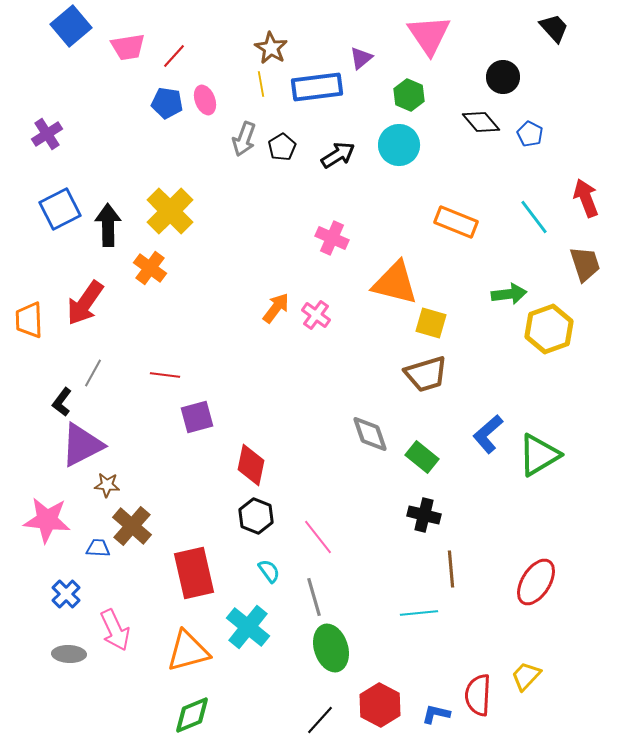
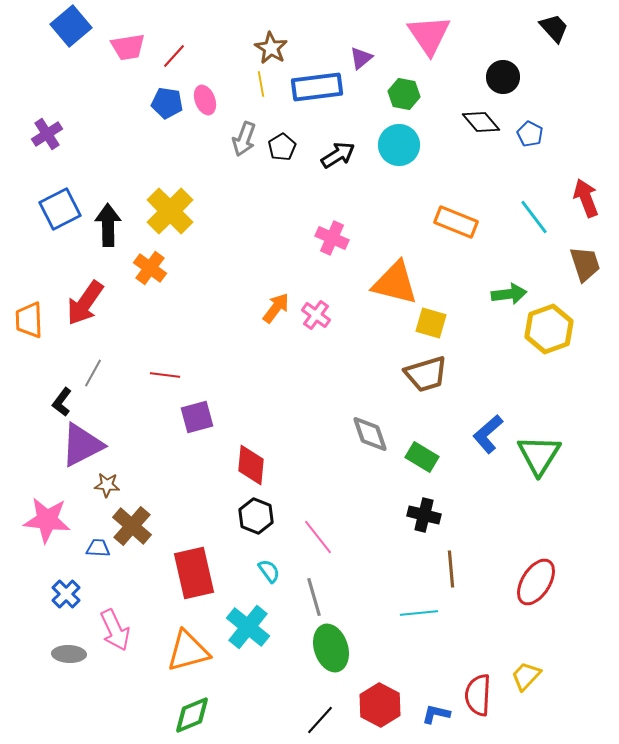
green hexagon at (409, 95): moved 5 px left, 1 px up; rotated 12 degrees counterclockwise
green triangle at (539, 455): rotated 27 degrees counterclockwise
green rectangle at (422, 457): rotated 8 degrees counterclockwise
red diamond at (251, 465): rotated 6 degrees counterclockwise
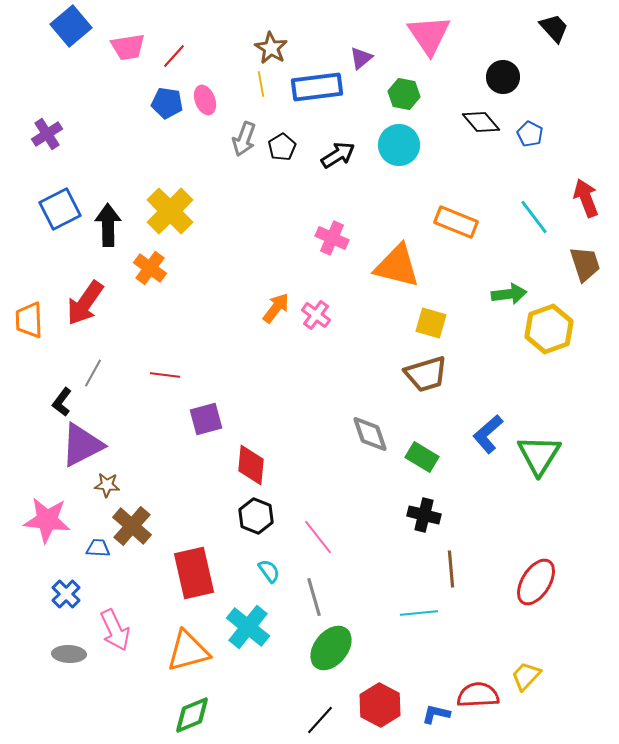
orange triangle at (395, 283): moved 2 px right, 17 px up
purple square at (197, 417): moved 9 px right, 2 px down
green ellipse at (331, 648): rotated 57 degrees clockwise
red semicircle at (478, 695): rotated 84 degrees clockwise
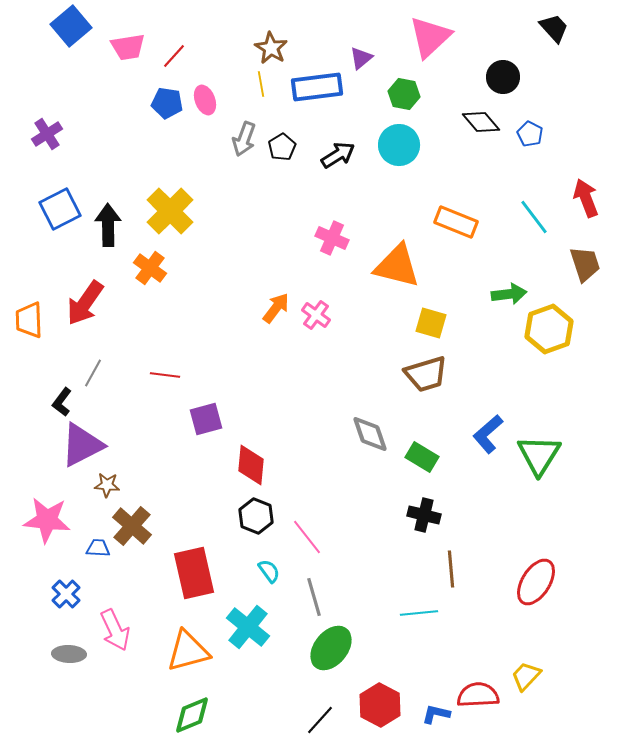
pink triangle at (429, 35): moved 1 px right, 2 px down; rotated 21 degrees clockwise
pink line at (318, 537): moved 11 px left
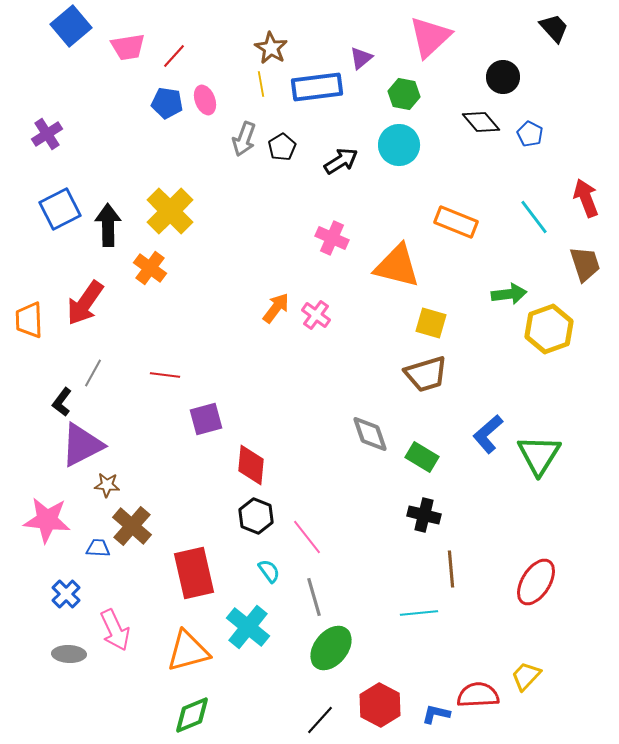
black arrow at (338, 155): moved 3 px right, 6 px down
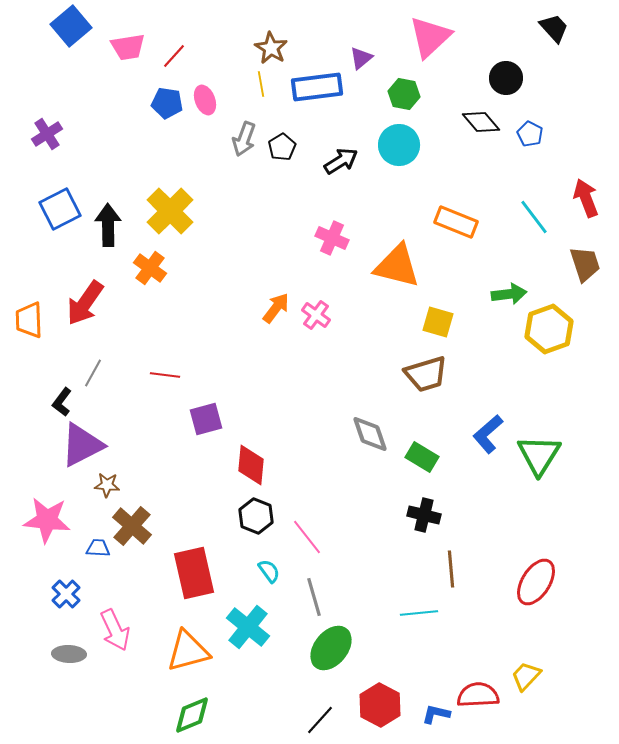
black circle at (503, 77): moved 3 px right, 1 px down
yellow square at (431, 323): moved 7 px right, 1 px up
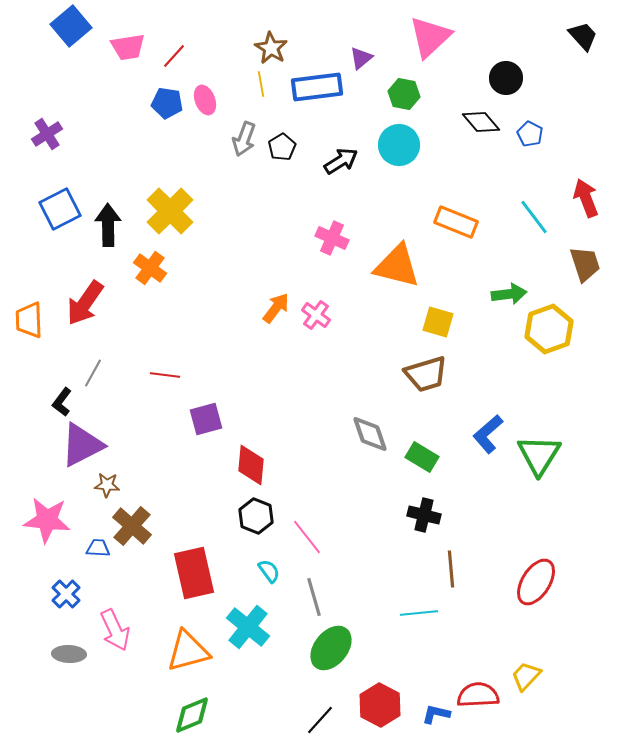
black trapezoid at (554, 28): moved 29 px right, 8 px down
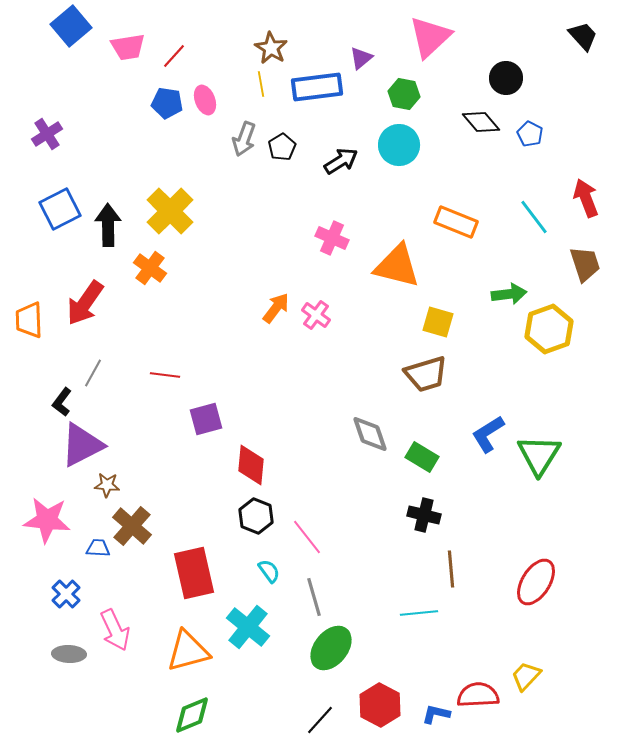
blue L-shape at (488, 434): rotated 9 degrees clockwise
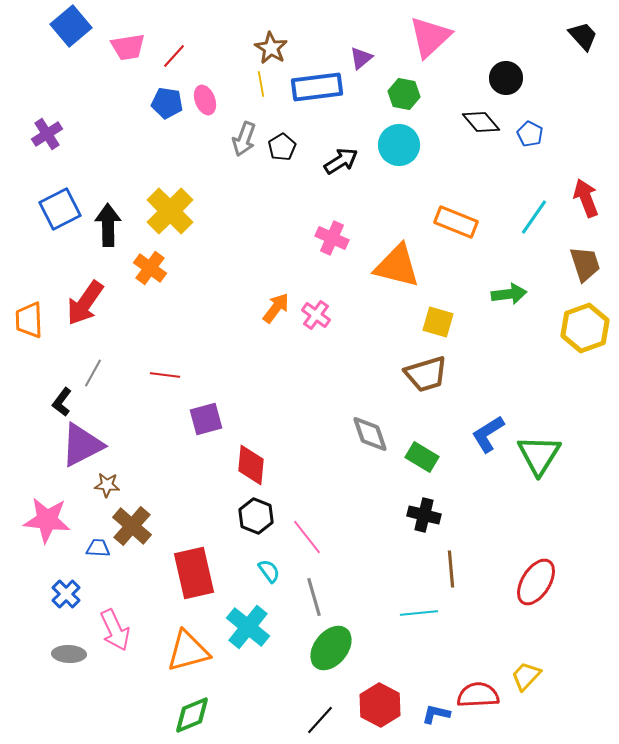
cyan line at (534, 217): rotated 72 degrees clockwise
yellow hexagon at (549, 329): moved 36 px right, 1 px up
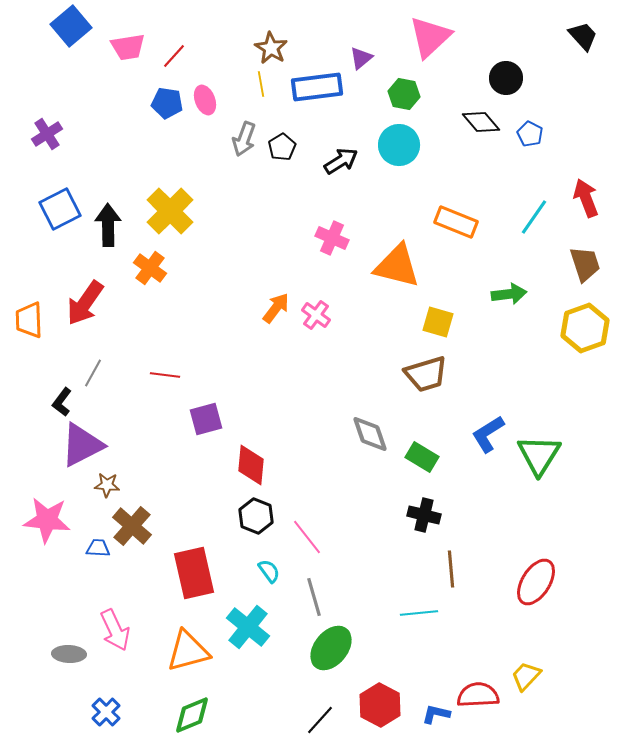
blue cross at (66, 594): moved 40 px right, 118 px down
